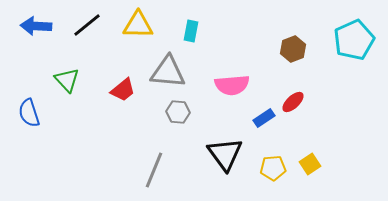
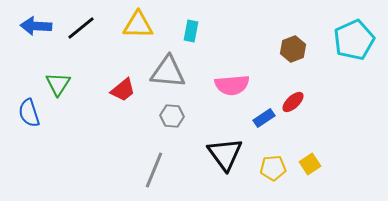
black line: moved 6 px left, 3 px down
green triangle: moved 9 px left, 4 px down; rotated 16 degrees clockwise
gray hexagon: moved 6 px left, 4 px down
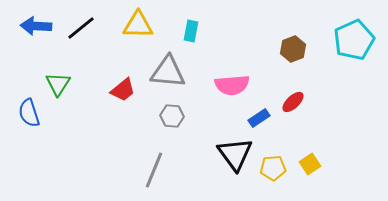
blue rectangle: moved 5 px left
black triangle: moved 10 px right
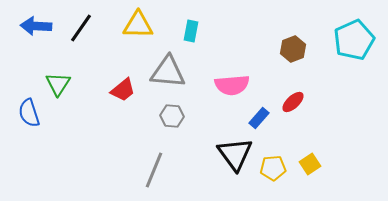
black line: rotated 16 degrees counterclockwise
blue rectangle: rotated 15 degrees counterclockwise
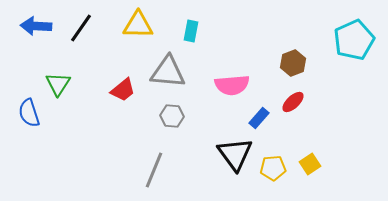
brown hexagon: moved 14 px down
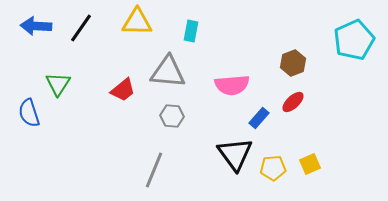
yellow triangle: moved 1 px left, 3 px up
yellow square: rotated 10 degrees clockwise
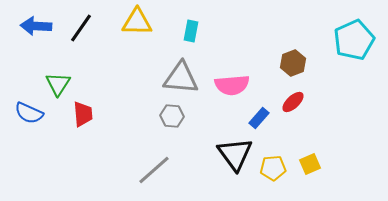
gray triangle: moved 13 px right, 6 px down
red trapezoid: moved 40 px left, 24 px down; rotated 56 degrees counterclockwise
blue semicircle: rotated 48 degrees counterclockwise
gray line: rotated 27 degrees clockwise
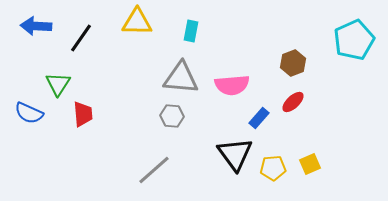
black line: moved 10 px down
